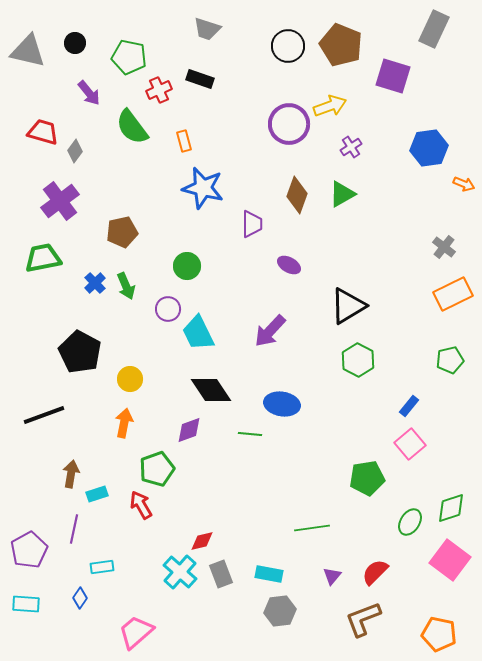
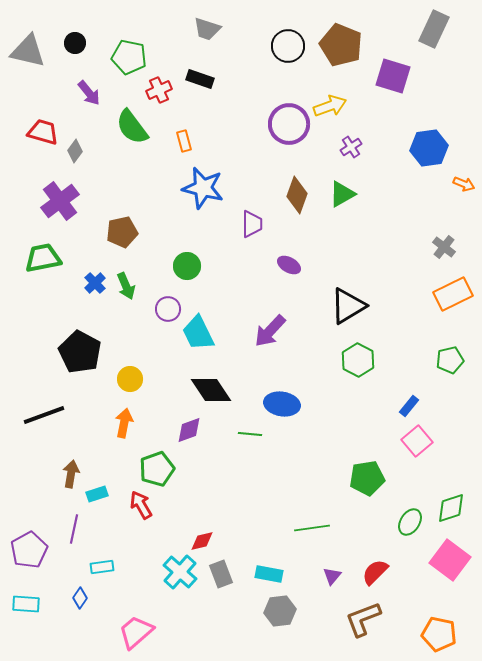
pink square at (410, 444): moved 7 px right, 3 px up
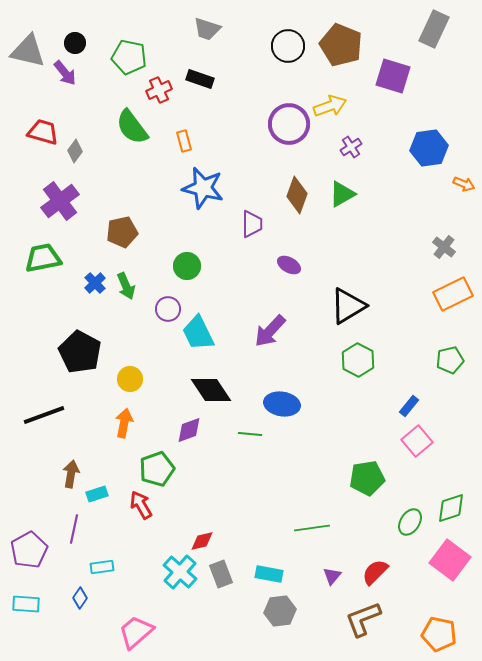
purple arrow at (89, 93): moved 24 px left, 20 px up
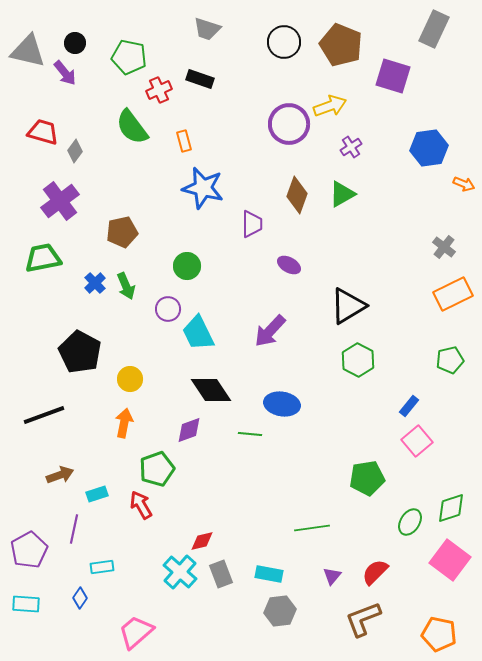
black circle at (288, 46): moved 4 px left, 4 px up
brown arrow at (71, 474): moved 11 px left, 1 px down; rotated 60 degrees clockwise
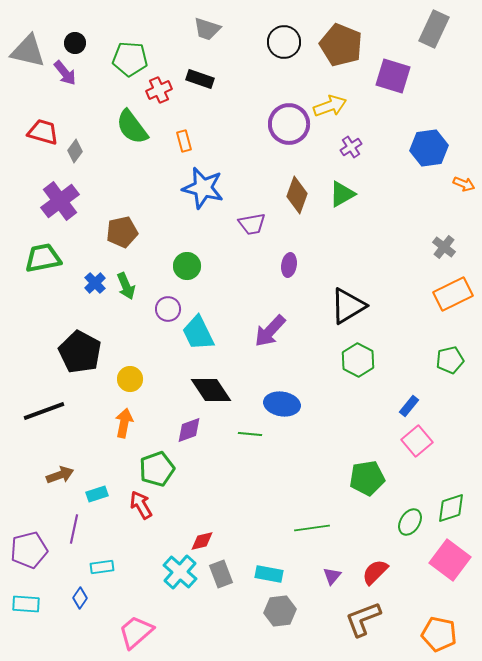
green pentagon at (129, 57): moved 1 px right, 2 px down; rotated 8 degrees counterclockwise
purple trapezoid at (252, 224): rotated 80 degrees clockwise
purple ellipse at (289, 265): rotated 70 degrees clockwise
black line at (44, 415): moved 4 px up
purple pentagon at (29, 550): rotated 15 degrees clockwise
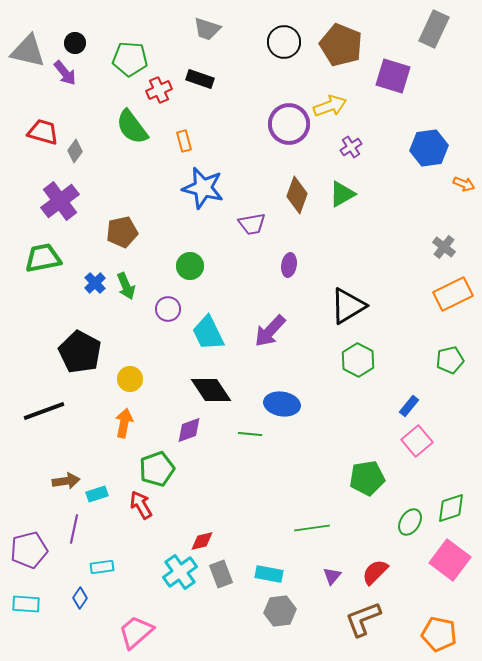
green circle at (187, 266): moved 3 px right
cyan trapezoid at (198, 333): moved 10 px right
brown arrow at (60, 475): moved 6 px right, 6 px down; rotated 12 degrees clockwise
cyan cross at (180, 572): rotated 12 degrees clockwise
